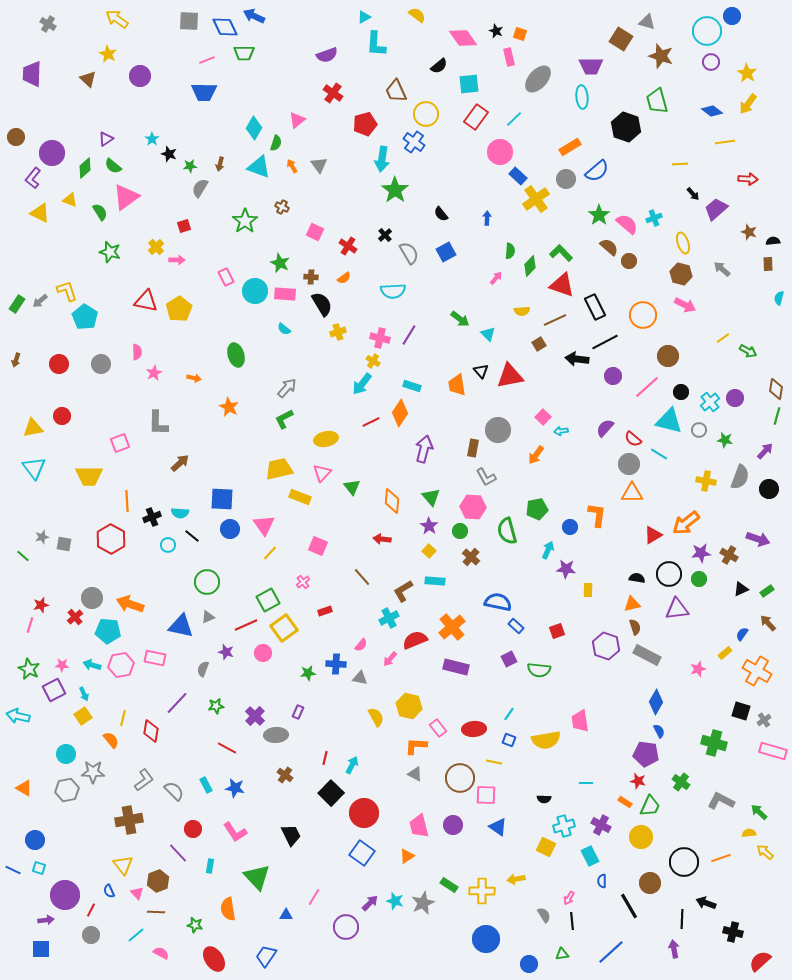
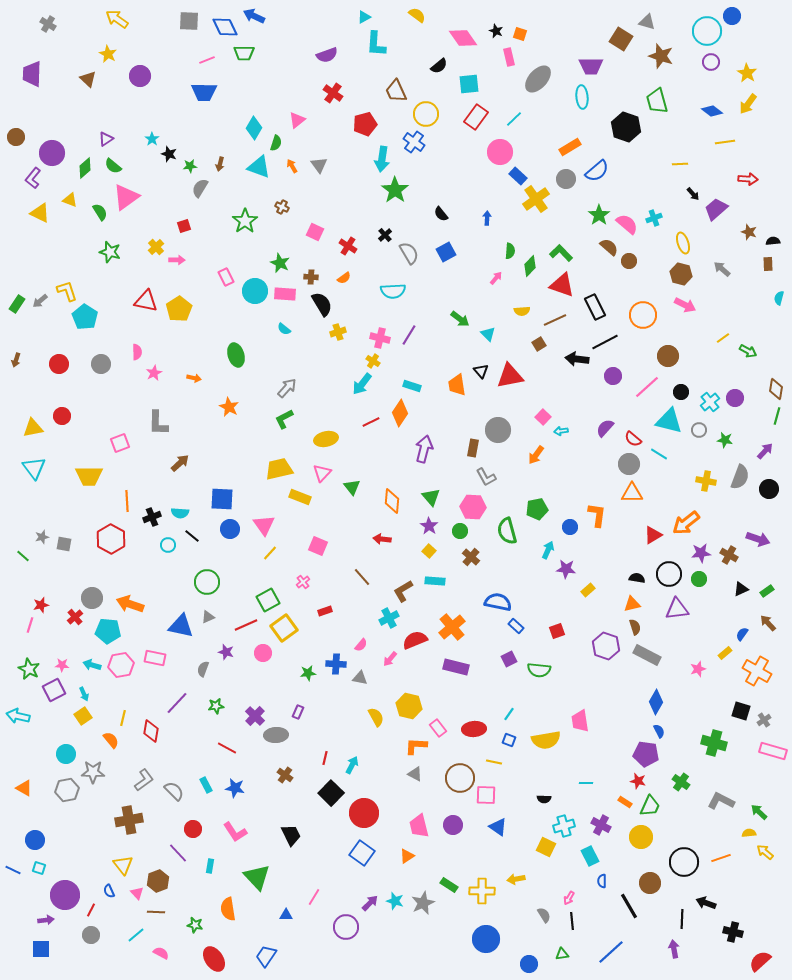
yellow rectangle at (588, 590): rotated 48 degrees clockwise
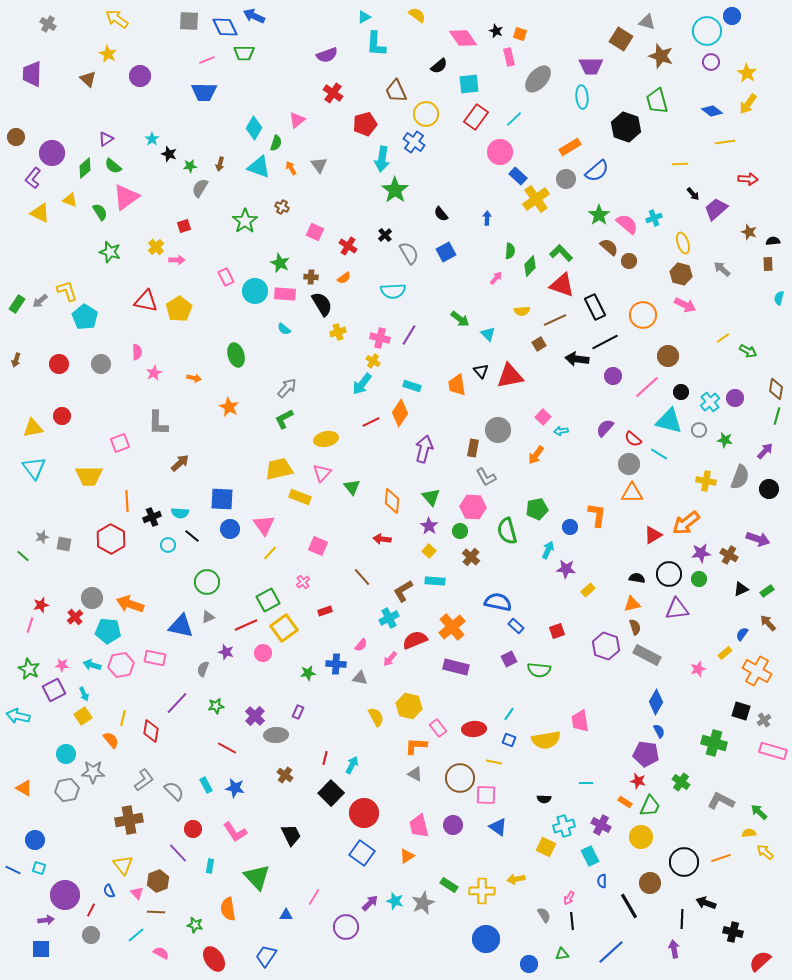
orange arrow at (292, 166): moved 1 px left, 2 px down
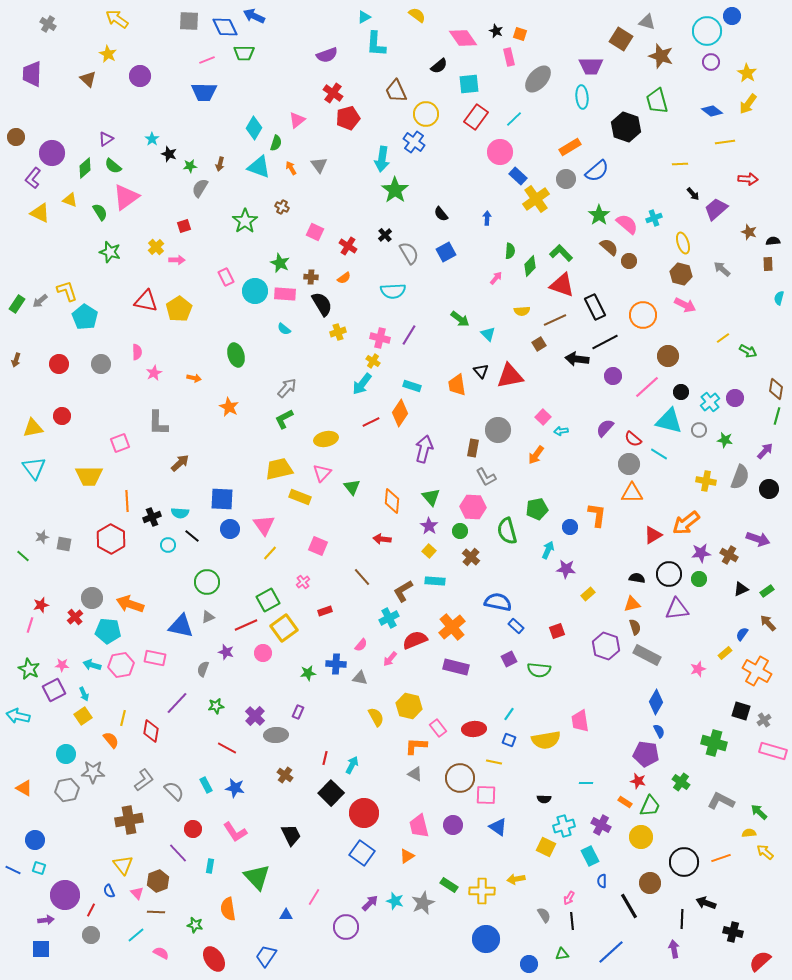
red pentagon at (365, 124): moved 17 px left, 6 px up
yellow rectangle at (588, 590): moved 4 px down
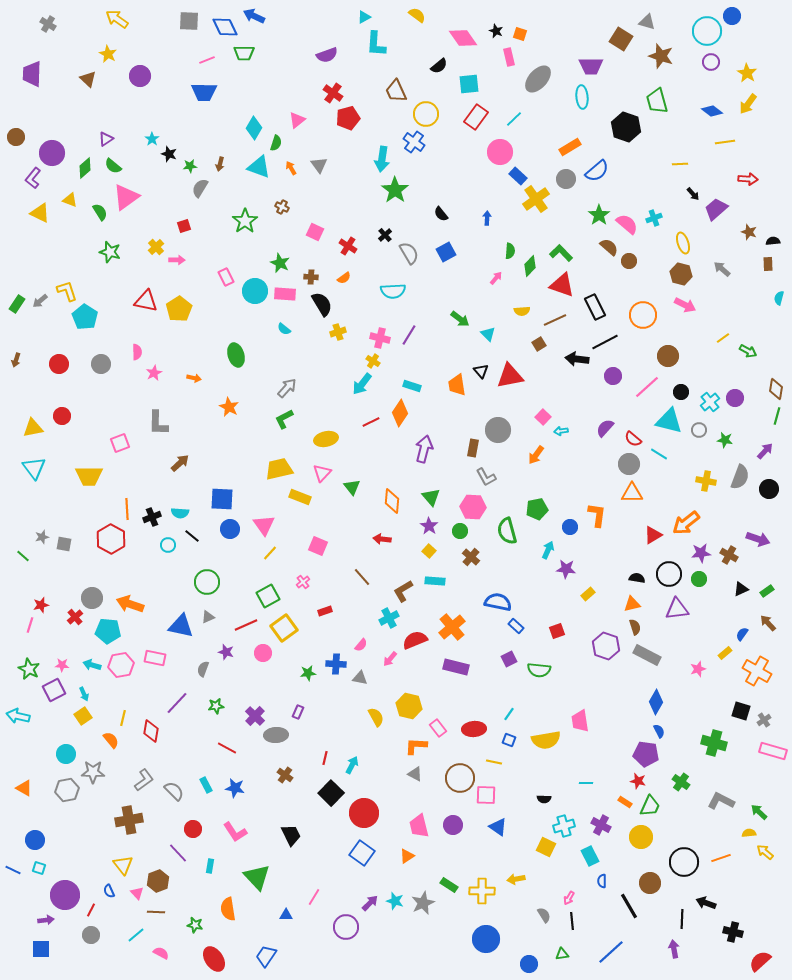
orange line at (127, 501): moved 8 px down
green square at (268, 600): moved 4 px up
